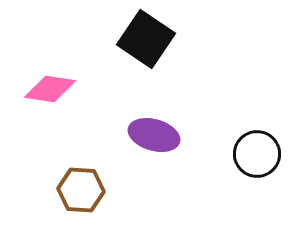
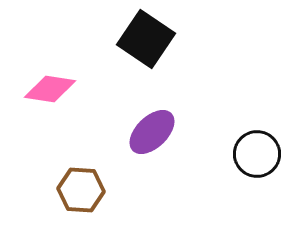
purple ellipse: moved 2 px left, 3 px up; rotated 60 degrees counterclockwise
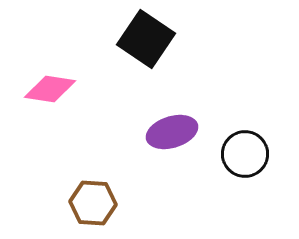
purple ellipse: moved 20 px right; rotated 27 degrees clockwise
black circle: moved 12 px left
brown hexagon: moved 12 px right, 13 px down
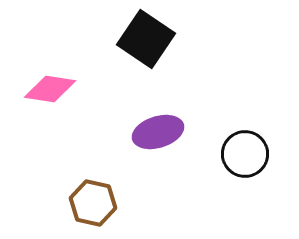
purple ellipse: moved 14 px left
brown hexagon: rotated 9 degrees clockwise
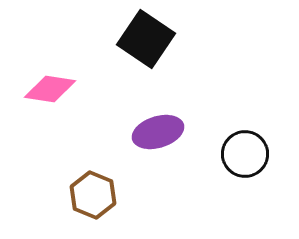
brown hexagon: moved 8 px up; rotated 9 degrees clockwise
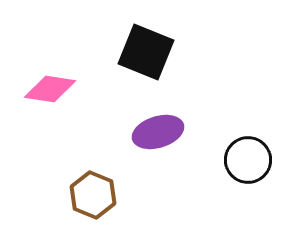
black square: moved 13 px down; rotated 12 degrees counterclockwise
black circle: moved 3 px right, 6 px down
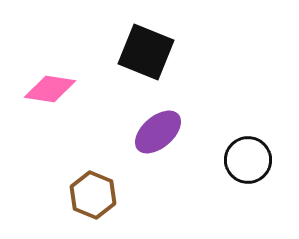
purple ellipse: rotated 24 degrees counterclockwise
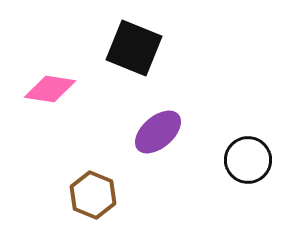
black square: moved 12 px left, 4 px up
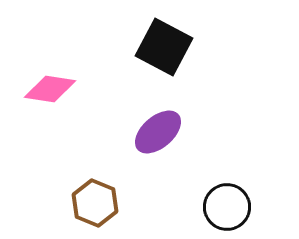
black square: moved 30 px right, 1 px up; rotated 6 degrees clockwise
black circle: moved 21 px left, 47 px down
brown hexagon: moved 2 px right, 8 px down
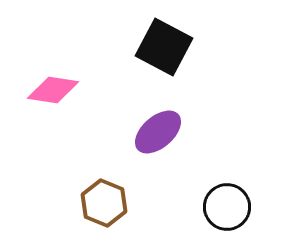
pink diamond: moved 3 px right, 1 px down
brown hexagon: moved 9 px right
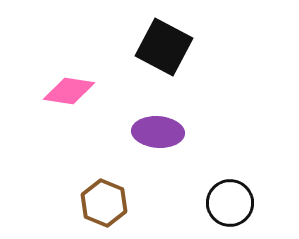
pink diamond: moved 16 px right, 1 px down
purple ellipse: rotated 45 degrees clockwise
black circle: moved 3 px right, 4 px up
